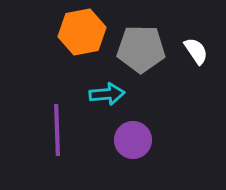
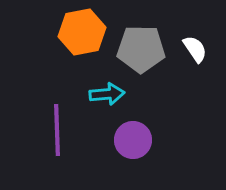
white semicircle: moved 1 px left, 2 px up
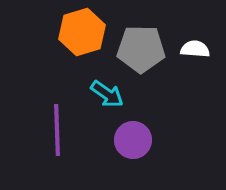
orange hexagon: rotated 6 degrees counterclockwise
white semicircle: rotated 52 degrees counterclockwise
cyan arrow: rotated 40 degrees clockwise
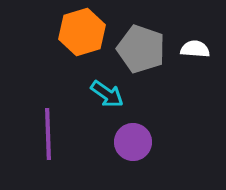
gray pentagon: rotated 18 degrees clockwise
purple line: moved 9 px left, 4 px down
purple circle: moved 2 px down
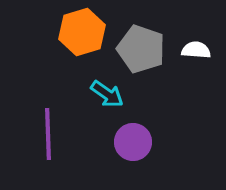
white semicircle: moved 1 px right, 1 px down
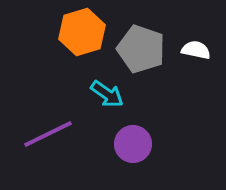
white semicircle: rotated 8 degrees clockwise
purple line: rotated 66 degrees clockwise
purple circle: moved 2 px down
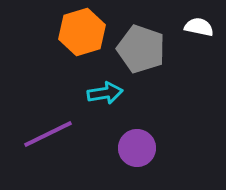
white semicircle: moved 3 px right, 23 px up
cyan arrow: moved 2 px left, 1 px up; rotated 44 degrees counterclockwise
purple circle: moved 4 px right, 4 px down
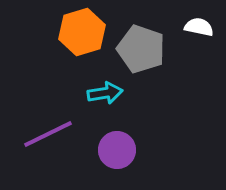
purple circle: moved 20 px left, 2 px down
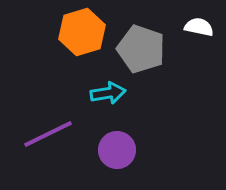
cyan arrow: moved 3 px right
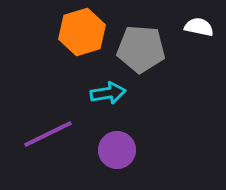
gray pentagon: rotated 15 degrees counterclockwise
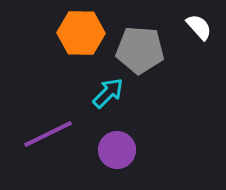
white semicircle: rotated 36 degrees clockwise
orange hexagon: moved 1 px left, 1 px down; rotated 18 degrees clockwise
gray pentagon: moved 1 px left, 1 px down
cyan arrow: rotated 36 degrees counterclockwise
